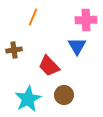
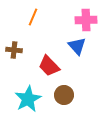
blue triangle: rotated 12 degrees counterclockwise
brown cross: rotated 14 degrees clockwise
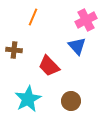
pink cross: rotated 25 degrees counterclockwise
brown circle: moved 7 px right, 6 px down
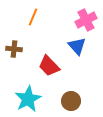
brown cross: moved 1 px up
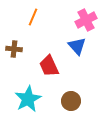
red trapezoid: rotated 20 degrees clockwise
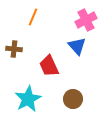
brown circle: moved 2 px right, 2 px up
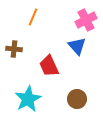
brown circle: moved 4 px right
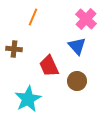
pink cross: moved 1 px up; rotated 20 degrees counterclockwise
brown circle: moved 18 px up
